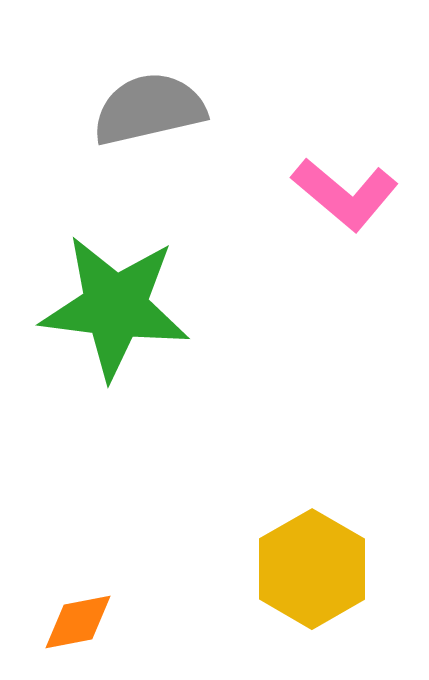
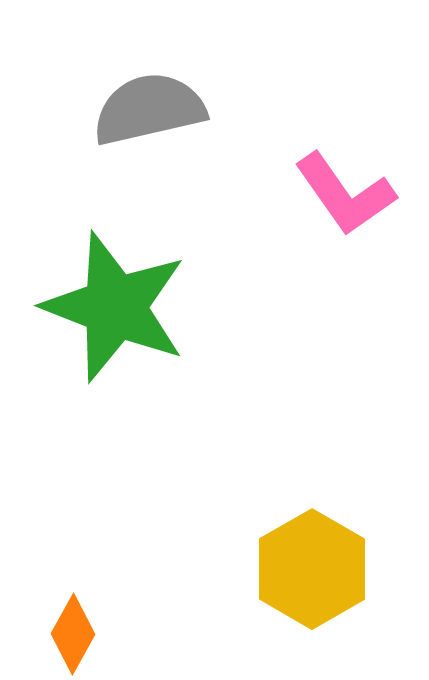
pink L-shape: rotated 15 degrees clockwise
green star: rotated 14 degrees clockwise
orange diamond: moved 5 px left, 12 px down; rotated 50 degrees counterclockwise
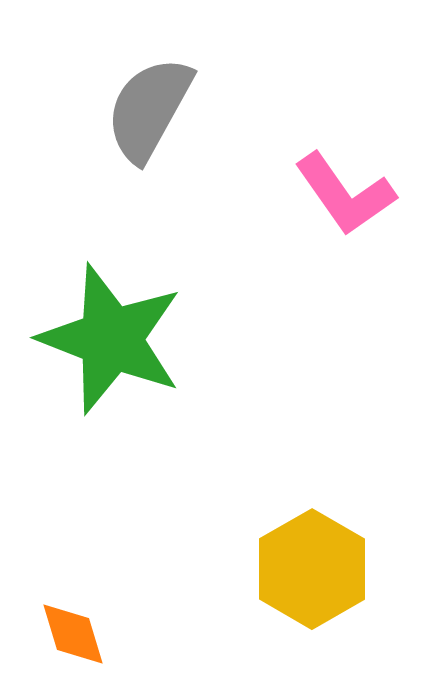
gray semicircle: rotated 48 degrees counterclockwise
green star: moved 4 px left, 32 px down
orange diamond: rotated 46 degrees counterclockwise
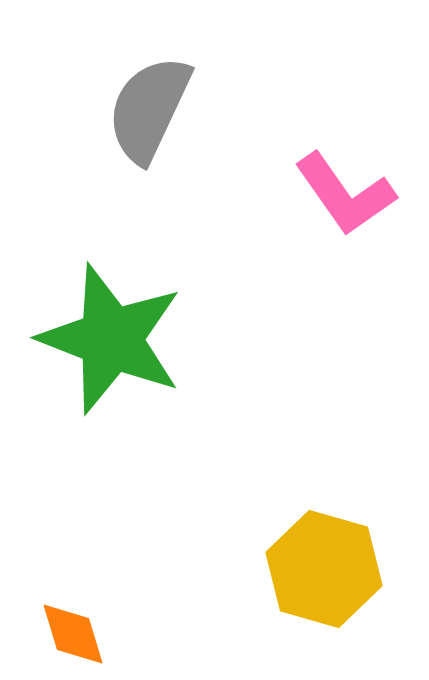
gray semicircle: rotated 4 degrees counterclockwise
yellow hexagon: moved 12 px right; rotated 14 degrees counterclockwise
